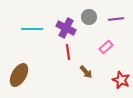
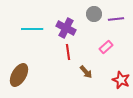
gray circle: moved 5 px right, 3 px up
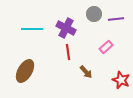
brown ellipse: moved 6 px right, 4 px up
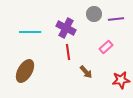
cyan line: moved 2 px left, 3 px down
red star: rotated 30 degrees counterclockwise
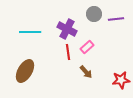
purple cross: moved 1 px right, 1 px down
pink rectangle: moved 19 px left
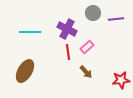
gray circle: moved 1 px left, 1 px up
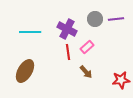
gray circle: moved 2 px right, 6 px down
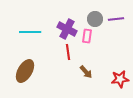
pink rectangle: moved 11 px up; rotated 40 degrees counterclockwise
red star: moved 1 px left, 1 px up
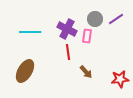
purple line: rotated 28 degrees counterclockwise
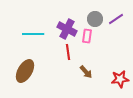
cyan line: moved 3 px right, 2 px down
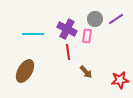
red star: moved 1 px down
